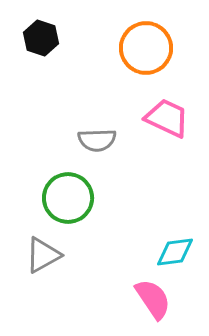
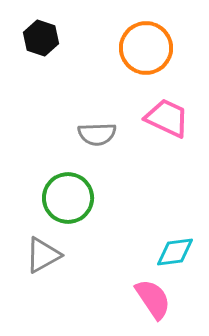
gray semicircle: moved 6 px up
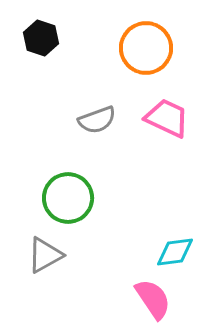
gray semicircle: moved 14 px up; rotated 18 degrees counterclockwise
gray triangle: moved 2 px right
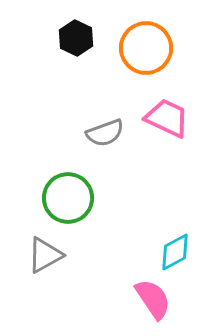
black hexagon: moved 35 px right; rotated 8 degrees clockwise
gray semicircle: moved 8 px right, 13 px down
cyan diamond: rotated 21 degrees counterclockwise
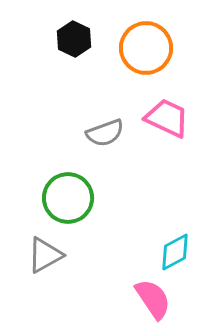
black hexagon: moved 2 px left, 1 px down
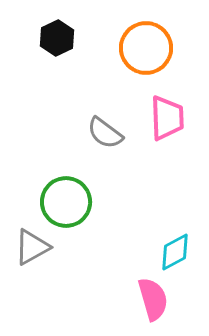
black hexagon: moved 17 px left, 1 px up; rotated 8 degrees clockwise
pink trapezoid: rotated 63 degrees clockwise
gray semicircle: rotated 57 degrees clockwise
green circle: moved 2 px left, 4 px down
gray triangle: moved 13 px left, 8 px up
pink semicircle: rotated 18 degrees clockwise
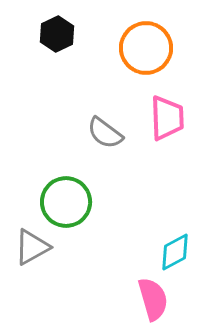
black hexagon: moved 4 px up
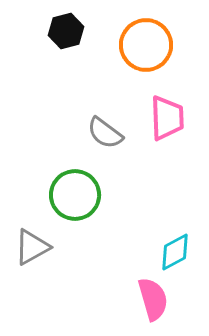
black hexagon: moved 9 px right, 3 px up; rotated 12 degrees clockwise
orange circle: moved 3 px up
green circle: moved 9 px right, 7 px up
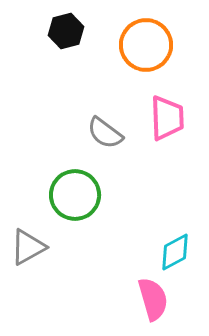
gray triangle: moved 4 px left
